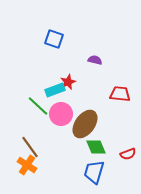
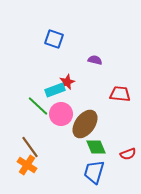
red star: moved 1 px left
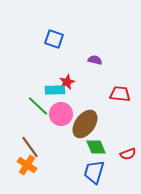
cyan rectangle: rotated 18 degrees clockwise
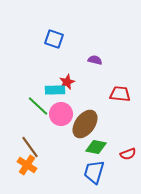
green diamond: rotated 55 degrees counterclockwise
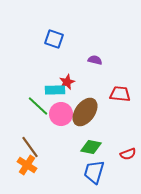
brown ellipse: moved 12 px up
green diamond: moved 5 px left
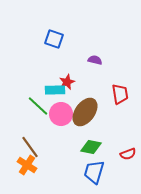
red trapezoid: rotated 75 degrees clockwise
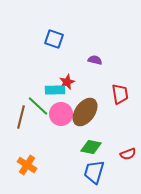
brown line: moved 9 px left, 30 px up; rotated 50 degrees clockwise
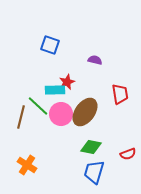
blue square: moved 4 px left, 6 px down
